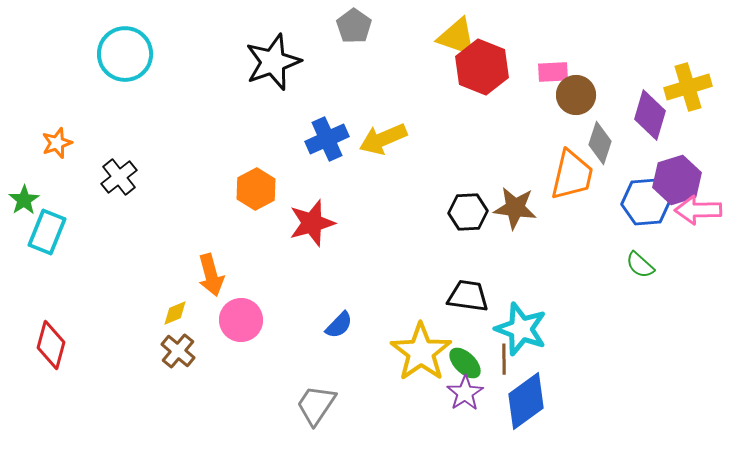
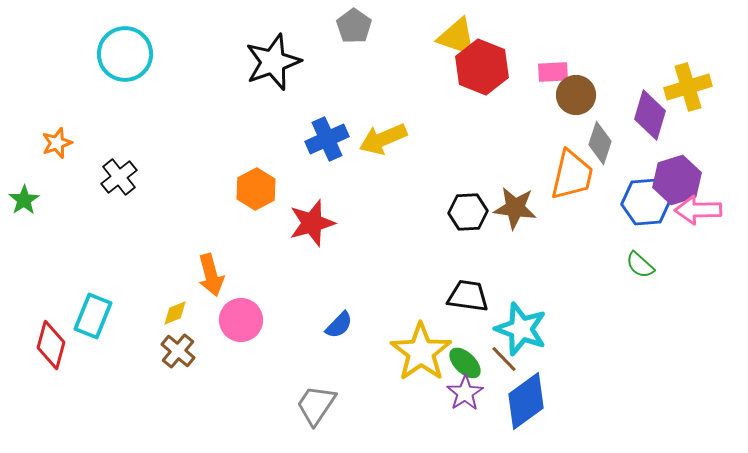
cyan rectangle: moved 46 px right, 84 px down
brown line: rotated 44 degrees counterclockwise
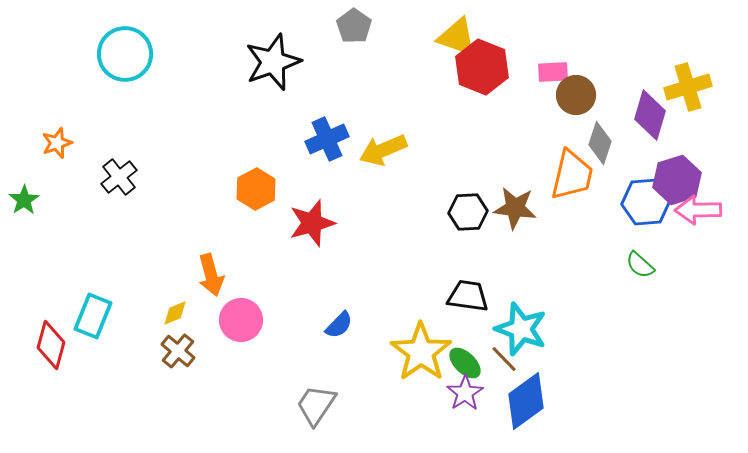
yellow arrow: moved 11 px down
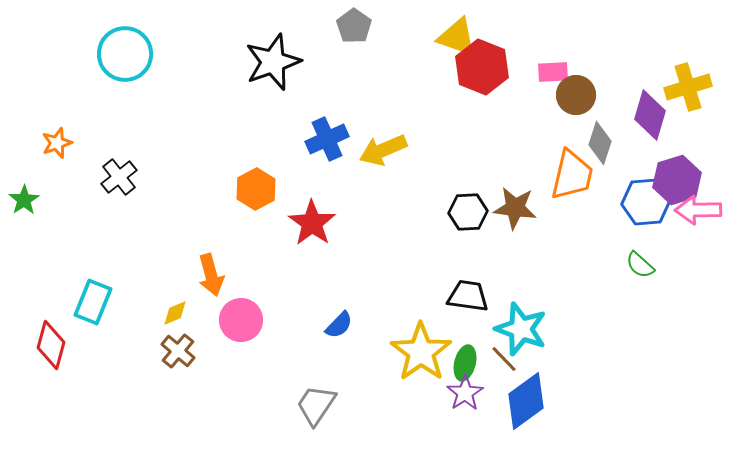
red star: rotated 21 degrees counterclockwise
cyan rectangle: moved 14 px up
green ellipse: rotated 60 degrees clockwise
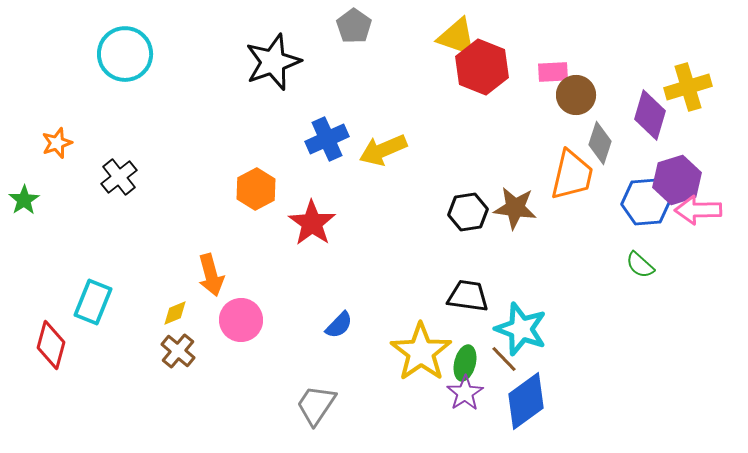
black hexagon: rotated 6 degrees counterclockwise
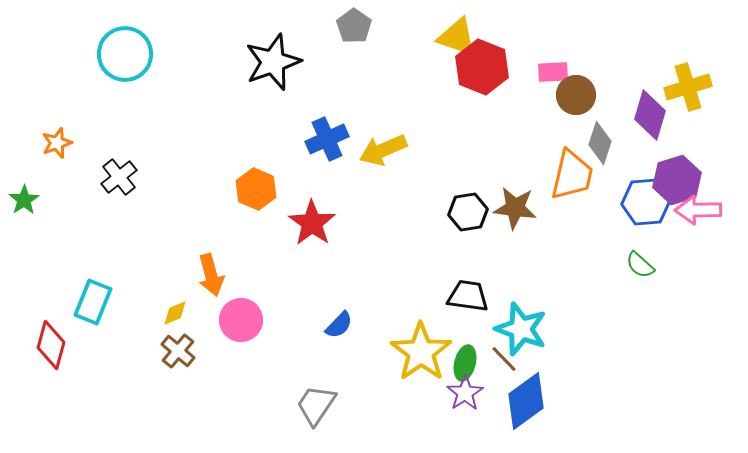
orange hexagon: rotated 9 degrees counterclockwise
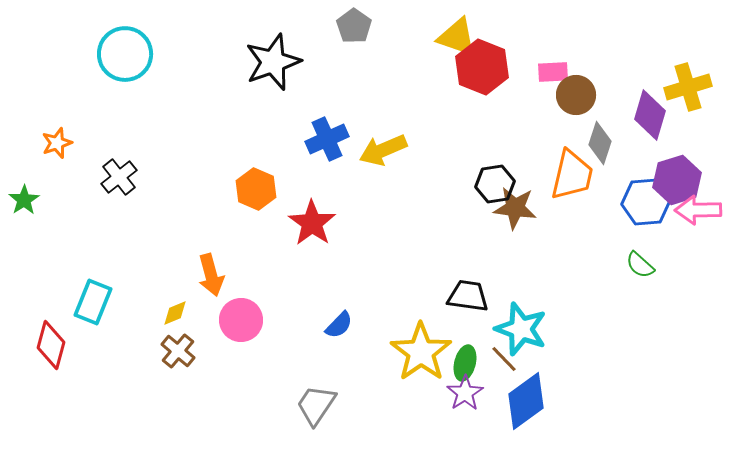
black hexagon: moved 27 px right, 28 px up
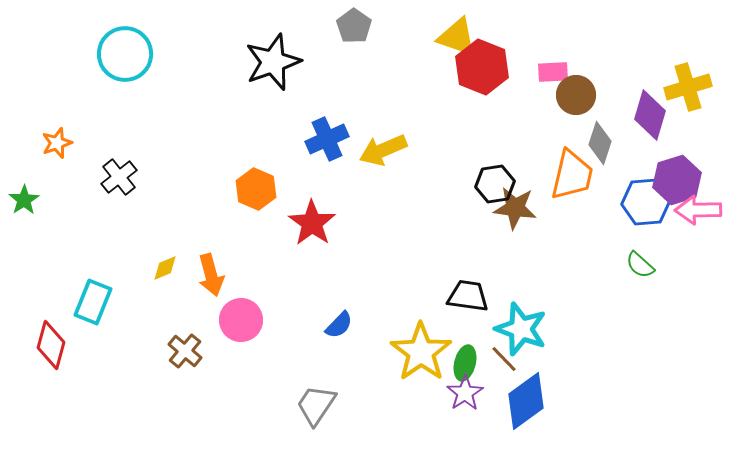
yellow diamond: moved 10 px left, 45 px up
brown cross: moved 7 px right
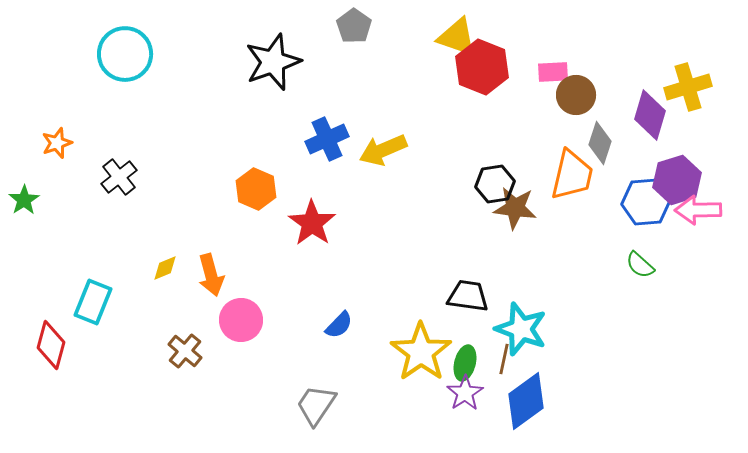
brown line: rotated 56 degrees clockwise
